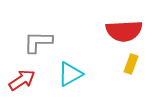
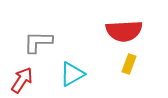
yellow rectangle: moved 2 px left
cyan triangle: moved 2 px right
red arrow: rotated 24 degrees counterclockwise
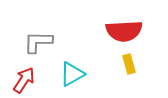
yellow rectangle: rotated 36 degrees counterclockwise
red arrow: moved 2 px right
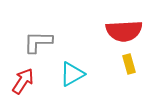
red arrow: moved 1 px left, 1 px down
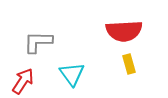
cyan triangle: rotated 36 degrees counterclockwise
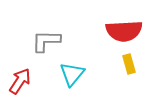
gray L-shape: moved 8 px right, 1 px up
cyan triangle: rotated 16 degrees clockwise
red arrow: moved 3 px left
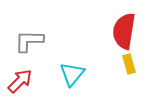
red semicircle: rotated 102 degrees clockwise
gray L-shape: moved 17 px left
red arrow: rotated 12 degrees clockwise
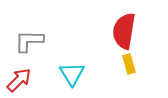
cyan triangle: rotated 12 degrees counterclockwise
red arrow: moved 1 px left, 1 px up
